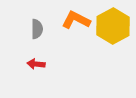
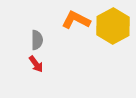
gray semicircle: moved 11 px down
red arrow: rotated 132 degrees counterclockwise
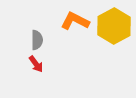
orange L-shape: moved 1 px left, 1 px down
yellow hexagon: moved 1 px right
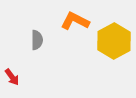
yellow hexagon: moved 15 px down
red arrow: moved 24 px left, 13 px down
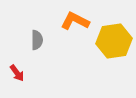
yellow hexagon: rotated 20 degrees clockwise
red arrow: moved 5 px right, 4 px up
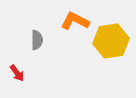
yellow hexagon: moved 3 px left
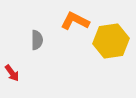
red arrow: moved 5 px left
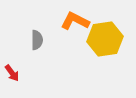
yellow hexagon: moved 6 px left, 2 px up
